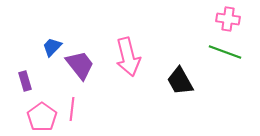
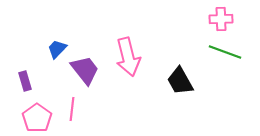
pink cross: moved 7 px left; rotated 10 degrees counterclockwise
blue trapezoid: moved 5 px right, 2 px down
purple trapezoid: moved 5 px right, 5 px down
pink pentagon: moved 5 px left, 1 px down
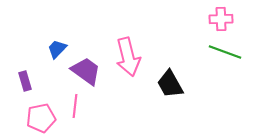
purple trapezoid: moved 1 px right, 1 px down; rotated 16 degrees counterclockwise
black trapezoid: moved 10 px left, 3 px down
pink line: moved 3 px right, 3 px up
pink pentagon: moved 4 px right; rotated 24 degrees clockwise
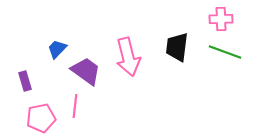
black trapezoid: moved 7 px right, 37 px up; rotated 36 degrees clockwise
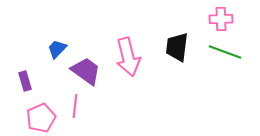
pink pentagon: rotated 12 degrees counterclockwise
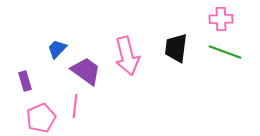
black trapezoid: moved 1 px left, 1 px down
pink arrow: moved 1 px left, 1 px up
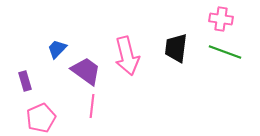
pink cross: rotated 10 degrees clockwise
pink line: moved 17 px right
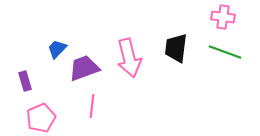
pink cross: moved 2 px right, 2 px up
pink arrow: moved 2 px right, 2 px down
purple trapezoid: moved 2 px left, 3 px up; rotated 56 degrees counterclockwise
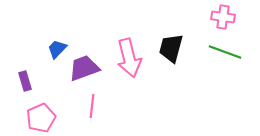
black trapezoid: moved 5 px left; rotated 8 degrees clockwise
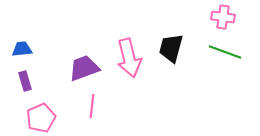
blue trapezoid: moved 35 px left; rotated 40 degrees clockwise
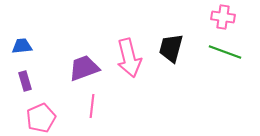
blue trapezoid: moved 3 px up
